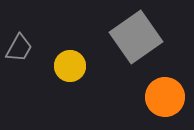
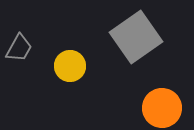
orange circle: moved 3 px left, 11 px down
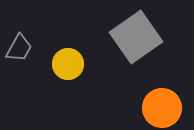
yellow circle: moved 2 px left, 2 px up
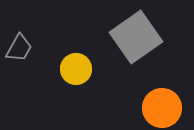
yellow circle: moved 8 px right, 5 px down
